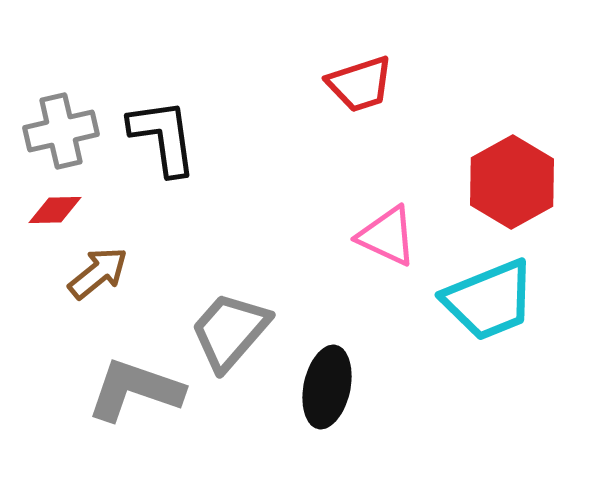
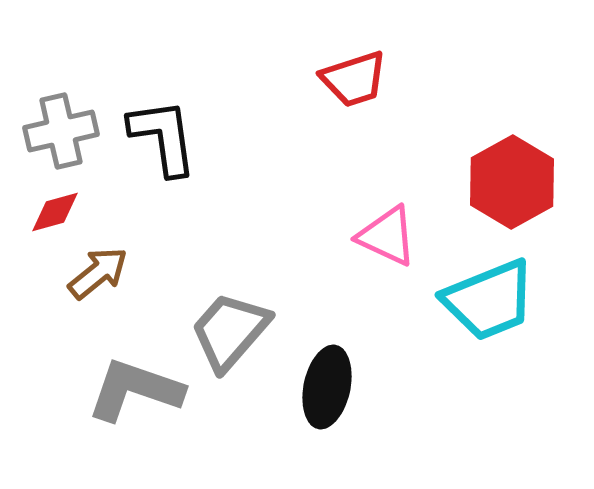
red trapezoid: moved 6 px left, 5 px up
red diamond: moved 2 px down; rotated 14 degrees counterclockwise
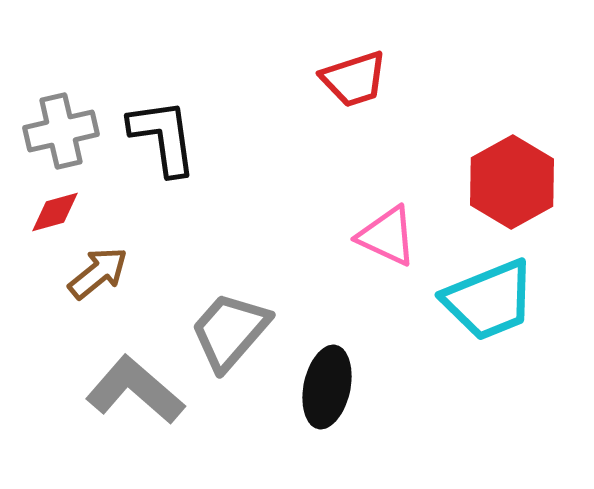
gray L-shape: rotated 22 degrees clockwise
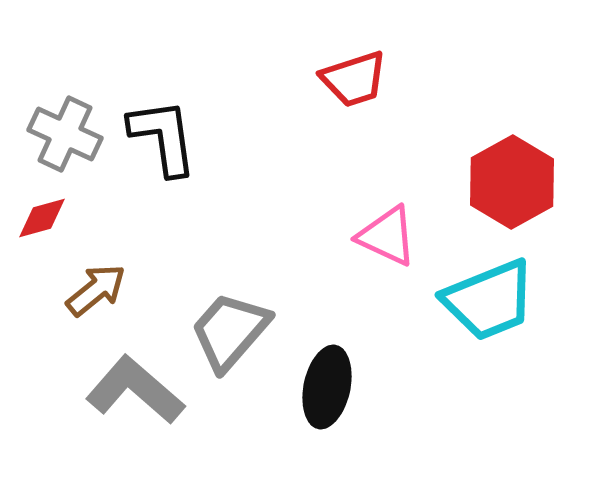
gray cross: moved 4 px right, 3 px down; rotated 38 degrees clockwise
red diamond: moved 13 px left, 6 px down
brown arrow: moved 2 px left, 17 px down
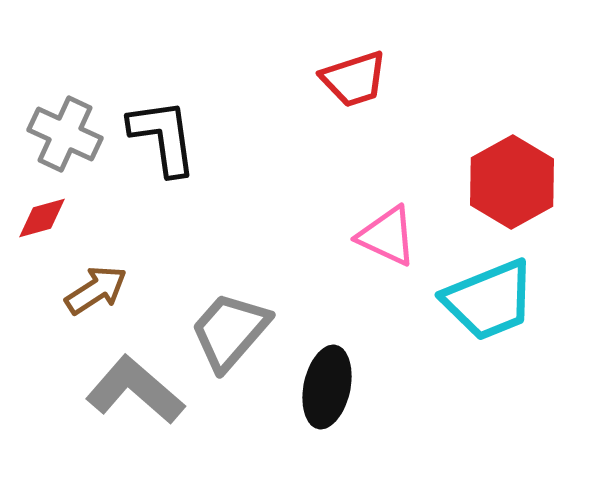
brown arrow: rotated 6 degrees clockwise
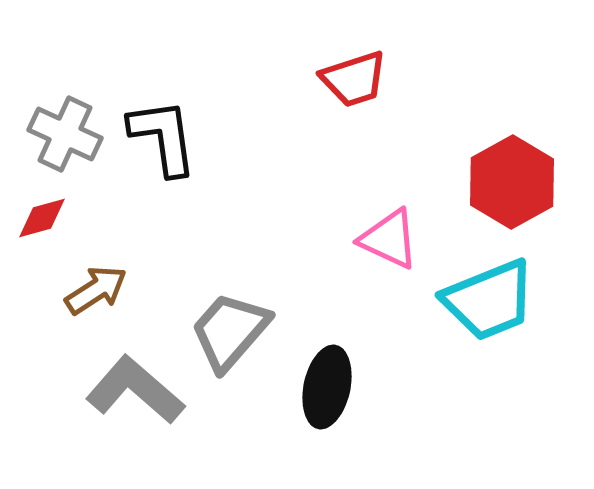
pink triangle: moved 2 px right, 3 px down
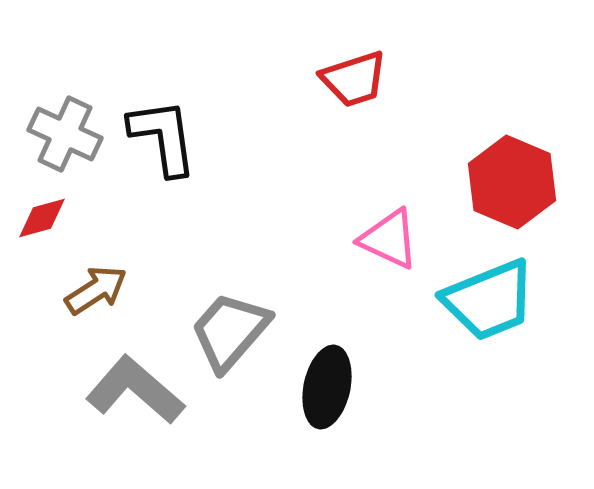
red hexagon: rotated 8 degrees counterclockwise
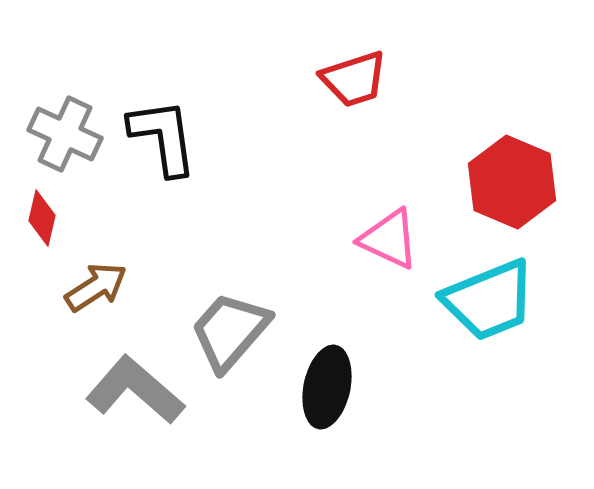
red diamond: rotated 62 degrees counterclockwise
brown arrow: moved 3 px up
